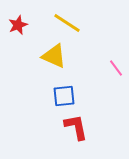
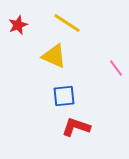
red L-shape: rotated 60 degrees counterclockwise
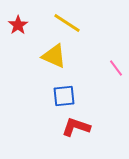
red star: rotated 12 degrees counterclockwise
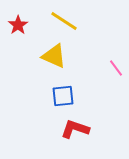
yellow line: moved 3 px left, 2 px up
blue square: moved 1 px left
red L-shape: moved 1 px left, 2 px down
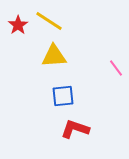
yellow line: moved 15 px left
yellow triangle: rotated 28 degrees counterclockwise
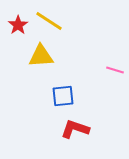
yellow triangle: moved 13 px left
pink line: moved 1 px left, 2 px down; rotated 36 degrees counterclockwise
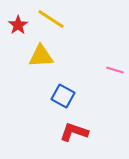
yellow line: moved 2 px right, 2 px up
blue square: rotated 35 degrees clockwise
red L-shape: moved 1 px left, 3 px down
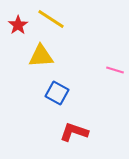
blue square: moved 6 px left, 3 px up
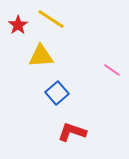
pink line: moved 3 px left; rotated 18 degrees clockwise
blue square: rotated 20 degrees clockwise
red L-shape: moved 2 px left
